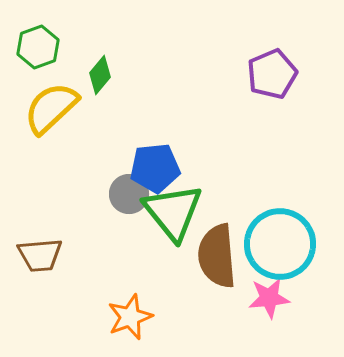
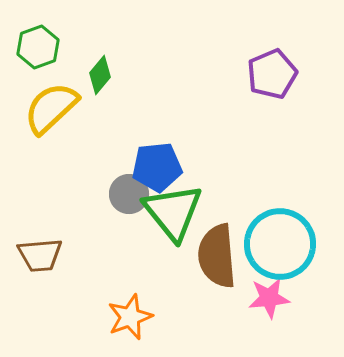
blue pentagon: moved 2 px right, 1 px up
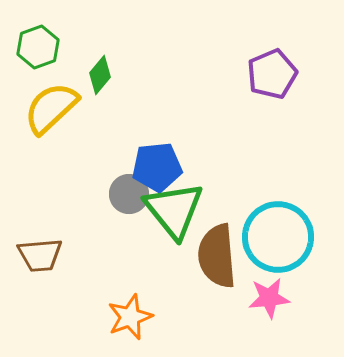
green triangle: moved 1 px right, 2 px up
cyan circle: moved 2 px left, 7 px up
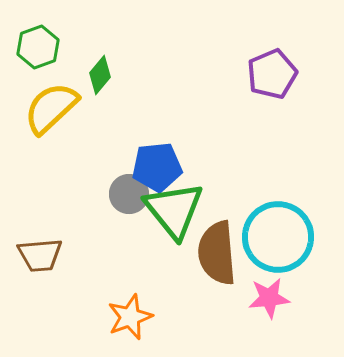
brown semicircle: moved 3 px up
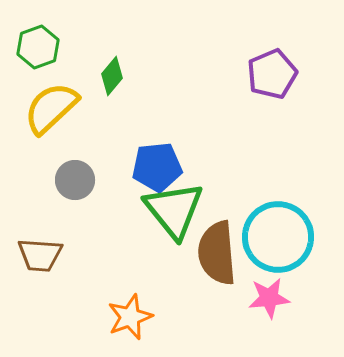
green diamond: moved 12 px right, 1 px down
gray circle: moved 54 px left, 14 px up
brown trapezoid: rotated 9 degrees clockwise
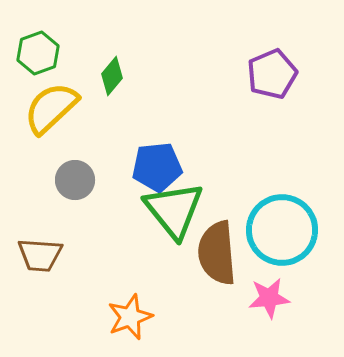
green hexagon: moved 6 px down
cyan circle: moved 4 px right, 7 px up
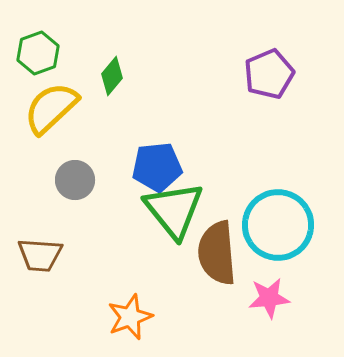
purple pentagon: moved 3 px left
cyan circle: moved 4 px left, 5 px up
